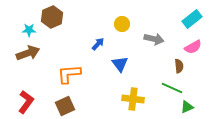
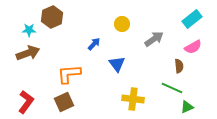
gray arrow: rotated 48 degrees counterclockwise
blue arrow: moved 4 px left
blue triangle: moved 3 px left
brown square: moved 1 px left, 4 px up
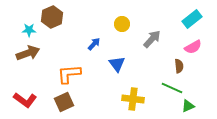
gray arrow: moved 2 px left; rotated 12 degrees counterclockwise
red L-shape: moved 1 px left, 2 px up; rotated 90 degrees clockwise
green triangle: moved 1 px right, 1 px up
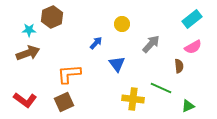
gray arrow: moved 1 px left, 5 px down
blue arrow: moved 2 px right, 1 px up
green line: moved 11 px left
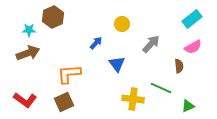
brown hexagon: moved 1 px right
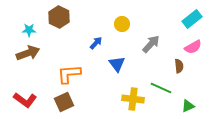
brown hexagon: moved 6 px right; rotated 10 degrees counterclockwise
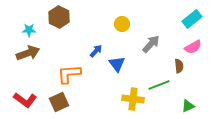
blue arrow: moved 8 px down
green line: moved 2 px left, 3 px up; rotated 45 degrees counterclockwise
brown square: moved 5 px left
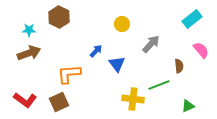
pink semicircle: moved 8 px right, 3 px down; rotated 102 degrees counterclockwise
brown arrow: moved 1 px right
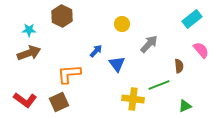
brown hexagon: moved 3 px right, 1 px up
gray arrow: moved 2 px left
green triangle: moved 3 px left
